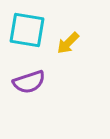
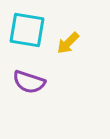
purple semicircle: rotated 36 degrees clockwise
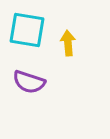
yellow arrow: rotated 130 degrees clockwise
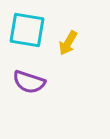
yellow arrow: rotated 145 degrees counterclockwise
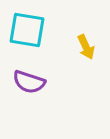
yellow arrow: moved 18 px right, 4 px down; rotated 55 degrees counterclockwise
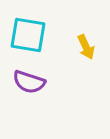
cyan square: moved 1 px right, 5 px down
